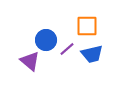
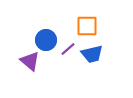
purple line: moved 1 px right
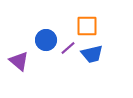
purple line: moved 1 px up
purple triangle: moved 11 px left
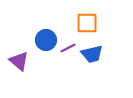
orange square: moved 3 px up
purple line: rotated 14 degrees clockwise
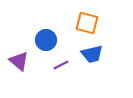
orange square: rotated 15 degrees clockwise
purple line: moved 7 px left, 17 px down
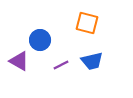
blue circle: moved 6 px left
blue trapezoid: moved 7 px down
purple triangle: rotated 10 degrees counterclockwise
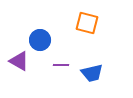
blue trapezoid: moved 12 px down
purple line: rotated 28 degrees clockwise
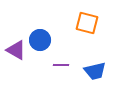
purple triangle: moved 3 px left, 11 px up
blue trapezoid: moved 3 px right, 2 px up
